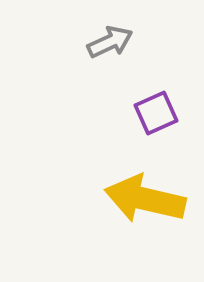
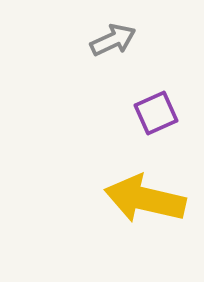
gray arrow: moved 3 px right, 2 px up
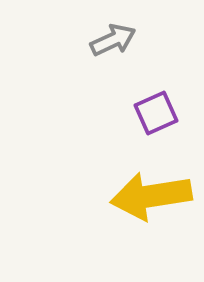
yellow arrow: moved 6 px right, 3 px up; rotated 22 degrees counterclockwise
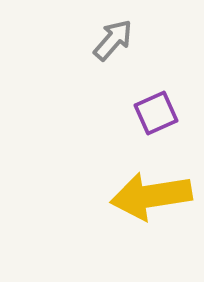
gray arrow: rotated 24 degrees counterclockwise
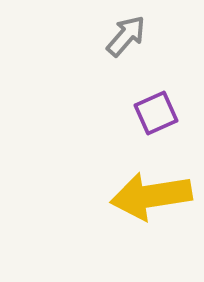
gray arrow: moved 13 px right, 4 px up
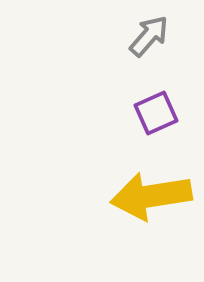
gray arrow: moved 23 px right
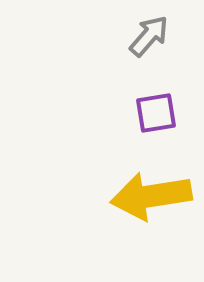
purple square: rotated 15 degrees clockwise
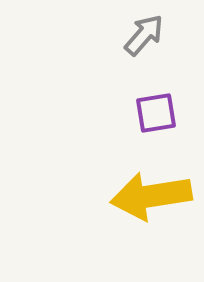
gray arrow: moved 5 px left, 1 px up
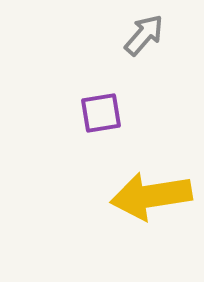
purple square: moved 55 px left
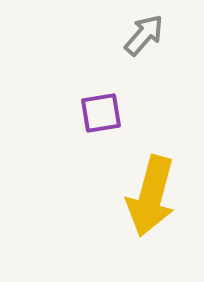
yellow arrow: rotated 66 degrees counterclockwise
